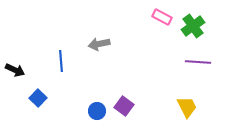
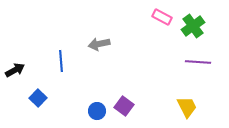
black arrow: rotated 54 degrees counterclockwise
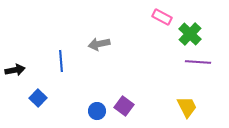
green cross: moved 3 px left, 8 px down; rotated 10 degrees counterclockwise
black arrow: rotated 18 degrees clockwise
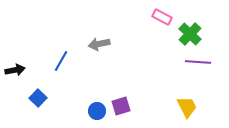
blue line: rotated 35 degrees clockwise
purple square: moved 3 px left; rotated 36 degrees clockwise
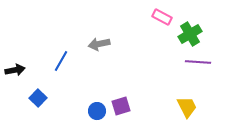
green cross: rotated 15 degrees clockwise
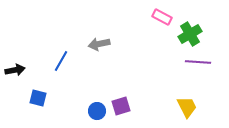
blue square: rotated 30 degrees counterclockwise
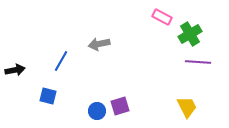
blue square: moved 10 px right, 2 px up
purple square: moved 1 px left
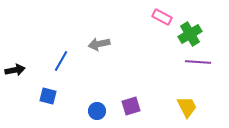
purple square: moved 11 px right
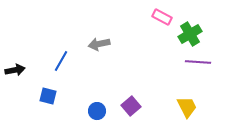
purple square: rotated 24 degrees counterclockwise
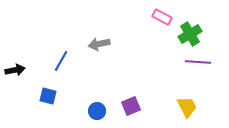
purple square: rotated 18 degrees clockwise
